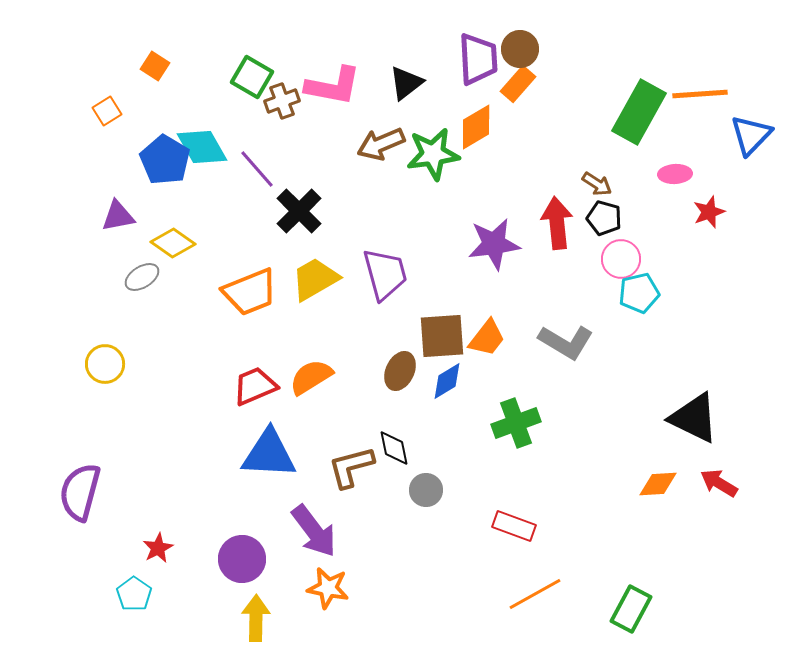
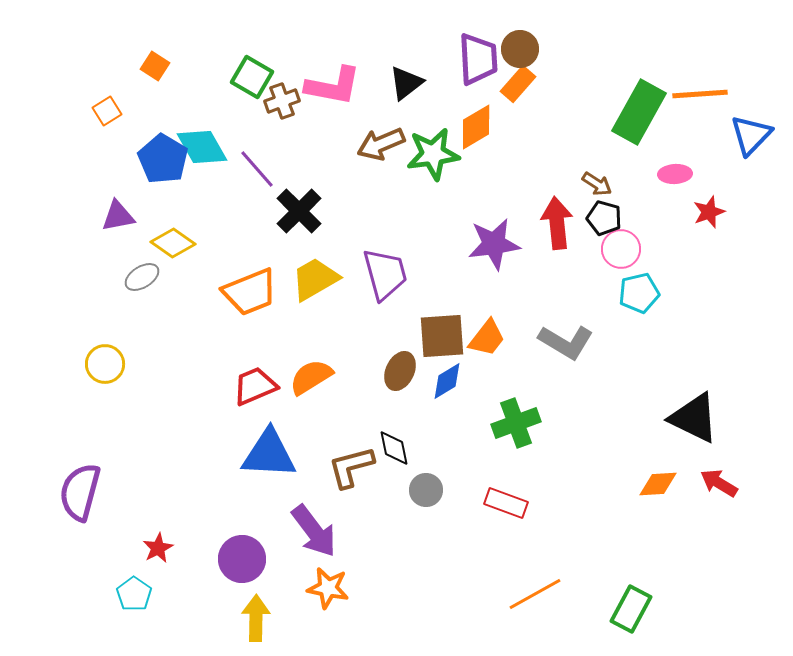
blue pentagon at (165, 160): moved 2 px left, 1 px up
pink circle at (621, 259): moved 10 px up
red rectangle at (514, 526): moved 8 px left, 23 px up
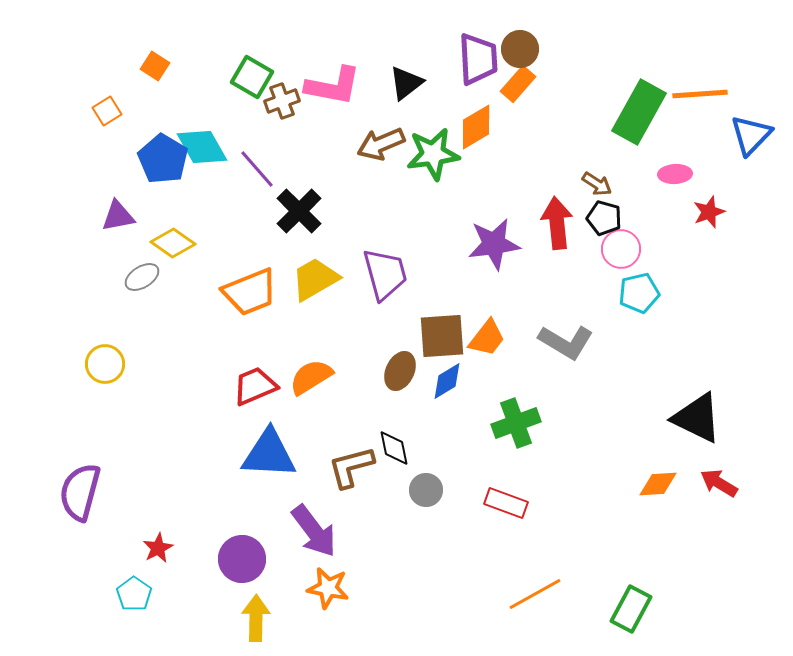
black triangle at (694, 418): moved 3 px right
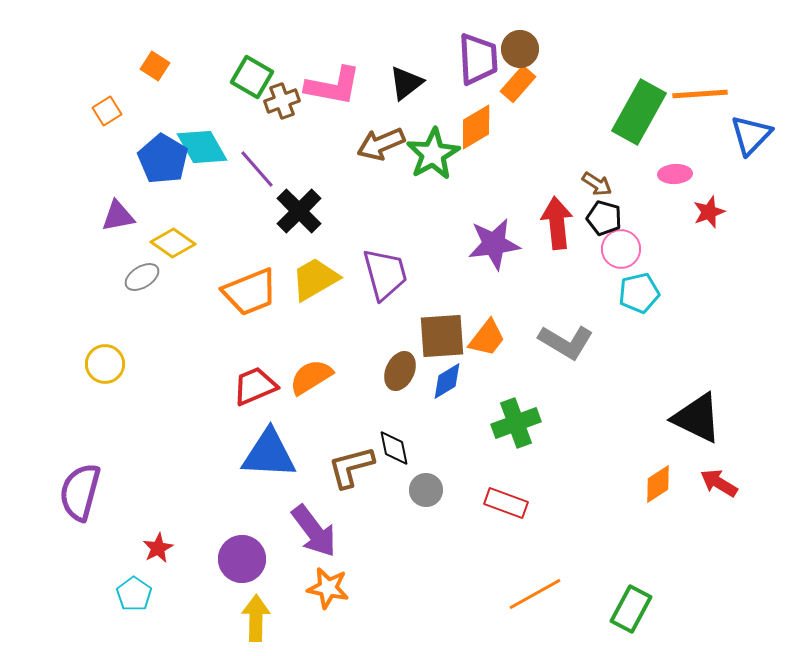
green star at (433, 154): rotated 22 degrees counterclockwise
orange diamond at (658, 484): rotated 30 degrees counterclockwise
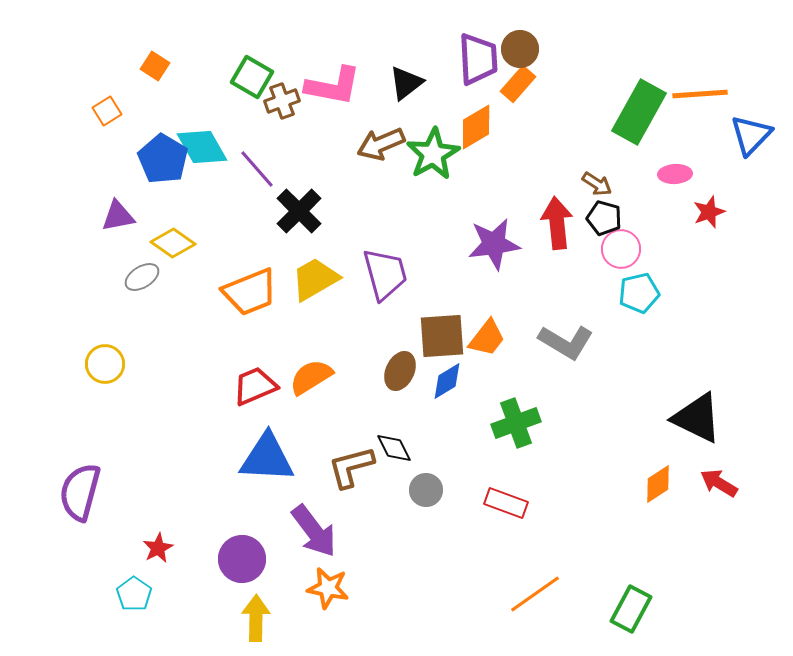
black diamond at (394, 448): rotated 15 degrees counterclockwise
blue triangle at (269, 454): moved 2 px left, 4 px down
orange line at (535, 594): rotated 6 degrees counterclockwise
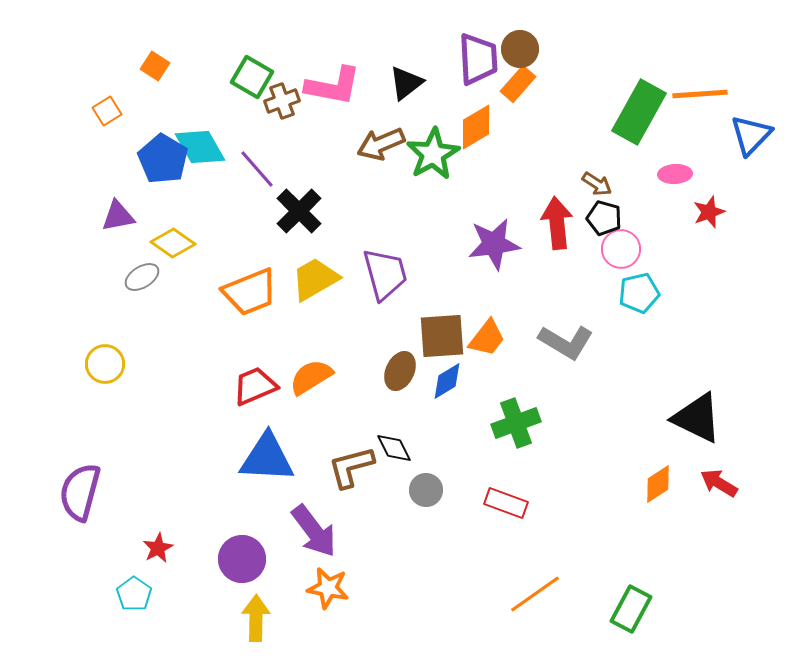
cyan diamond at (202, 147): moved 2 px left
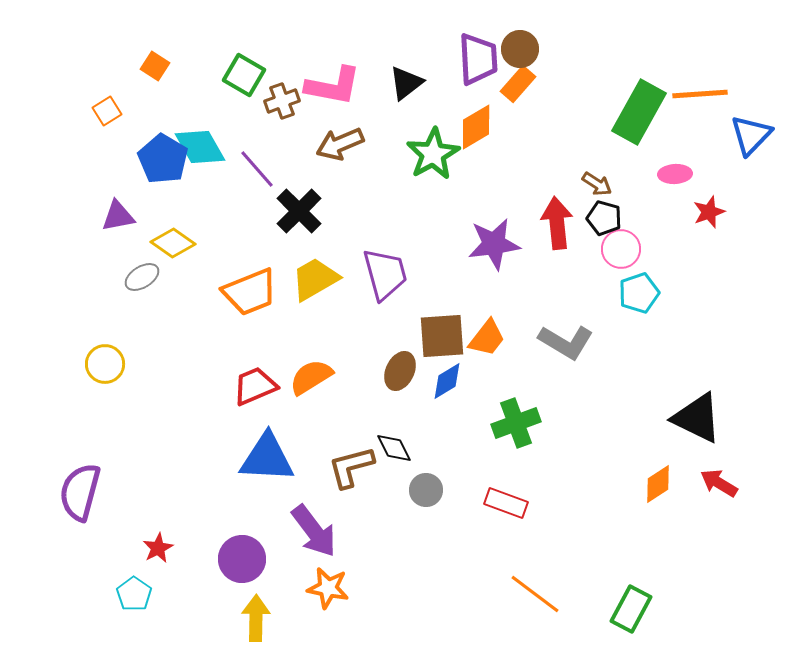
green square at (252, 77): moved 8 px left, 2 px up
brown arrow at (381, 144): moved 41 px left
cyan pentagon at (639, 293): rotated 6 degrees counterclockwise
orange line at (535, 594): rotated 72 degrees clockwise
